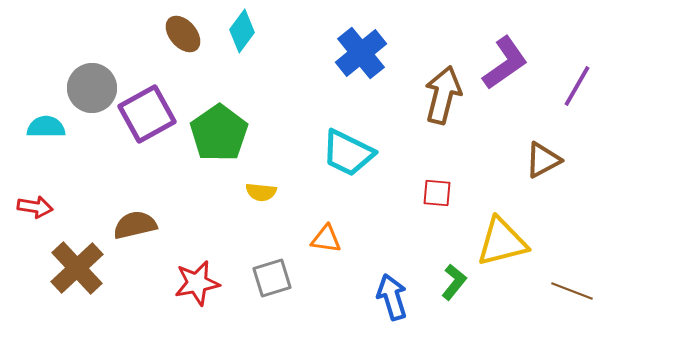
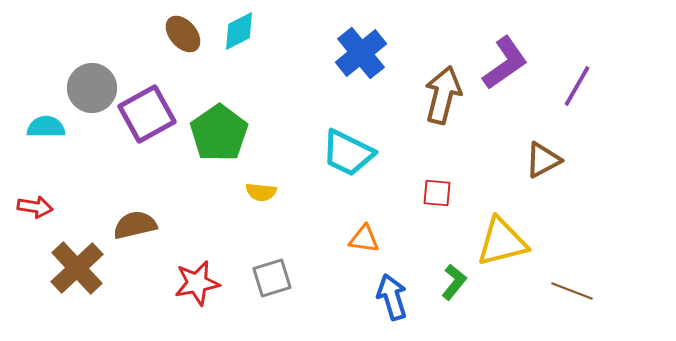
cyan diamond: moved 3 px left; rotated 27 degrees clockwise
orange triangle: moved 38 px right
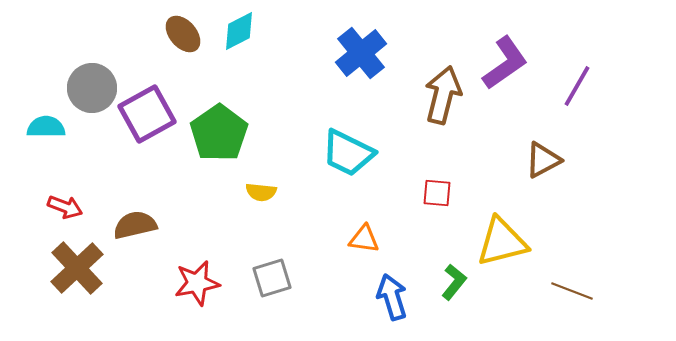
red arrow: moved 30 px right; rotated 12 degrees clockwise
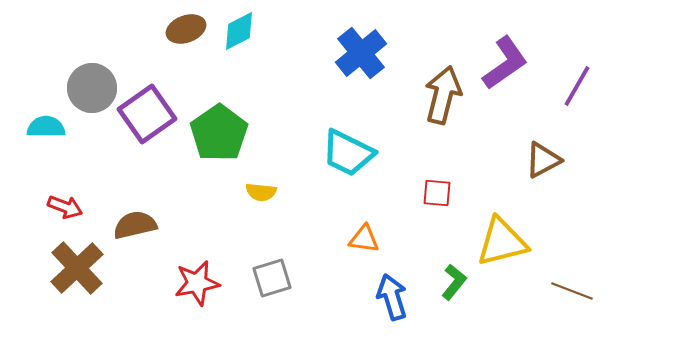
brown ellipse: moved 3 px right, 5 px up; rotated 69 degrees counterclockwise
purple square: rotated 6 degrees counterclockwise
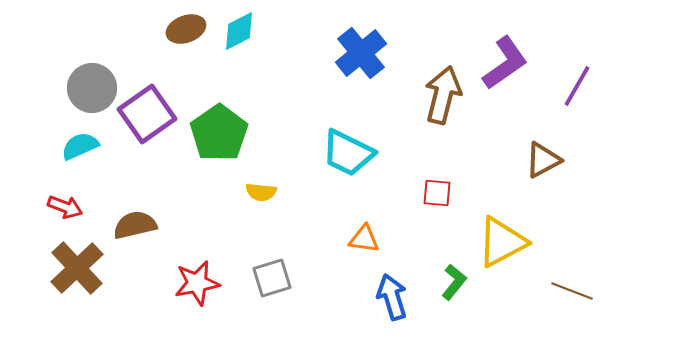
cyan semicircle: moved 34 px right, 19 px down; rotated 24 degrees counterclockwise
yellow triangle: rotated 14 degrees counterclockwise
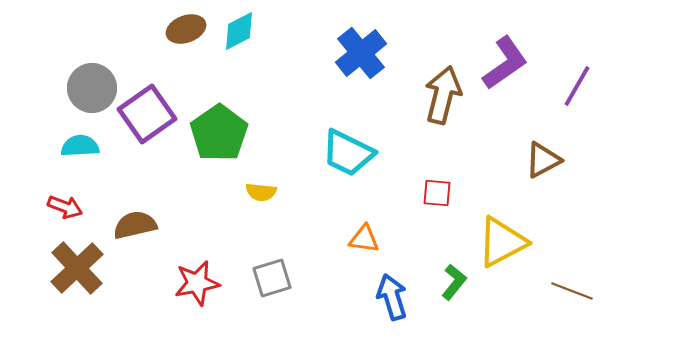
cyan semicircle: rotated 21 degrees clockwise
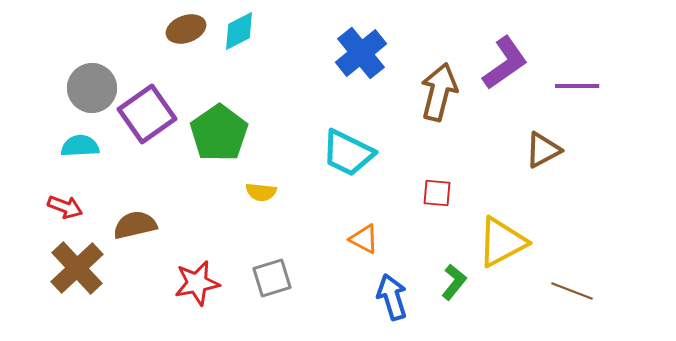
purple line: rotated 60 degrees clockwise
brown arrow: moved 4 px left, 3 px up
brown triangle: moved 10 px up
orange triangle: rotated 20 degrees clockwise
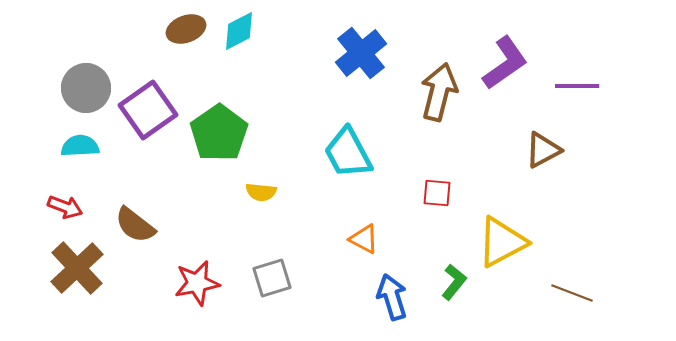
gray circle: moved 6 px left
purple square: moved 1 px right, 4 px up
cyan trapezoid: rotated 36 degrees clockwise
brown semicircle: rotated 129 degrees counterclockwise
brown line: moved 2 px down
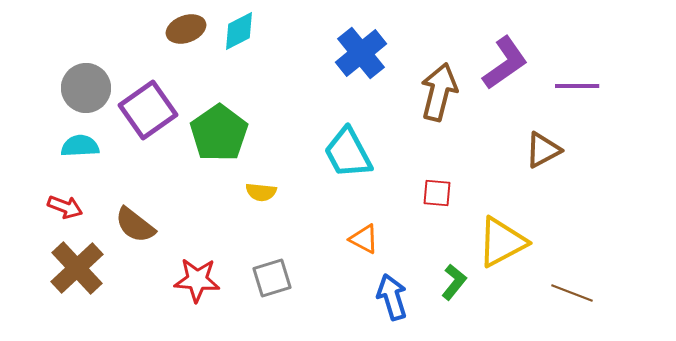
red star: moved 3 px up; rotated 15 degrees clockwise
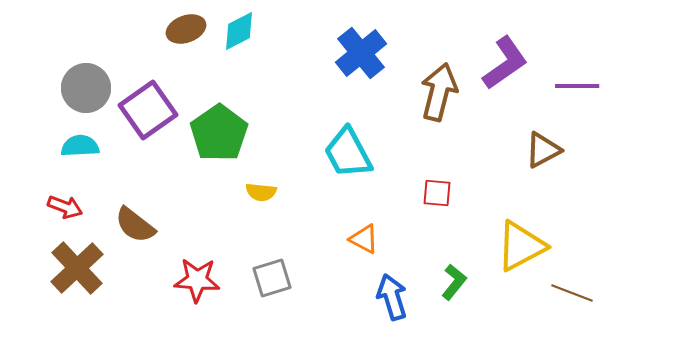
yellow triangle: moved 19 px right, 4 px down
